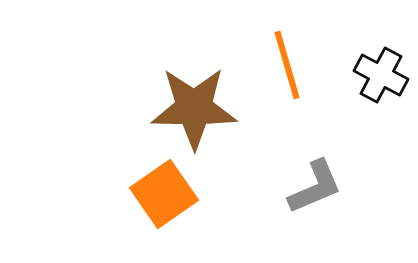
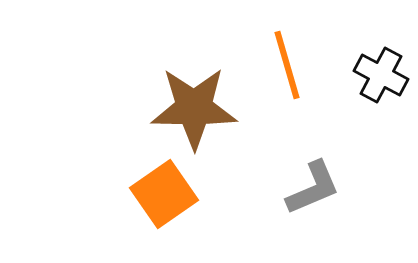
gray L-shape: moved 2 px left, 1 px down
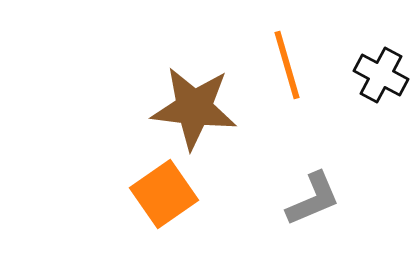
brown star: rotated 6 degrees clockwise
gray L-shape: moved 11 px down
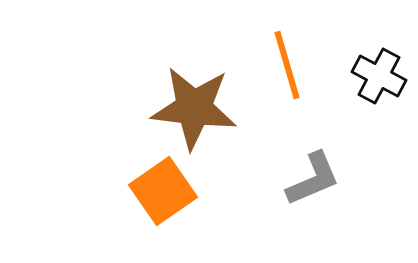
black cross: moved 2 px left, 1 px down
orange square: moved 1 px left, 3 px up
gray L-shape: moved 20 px up
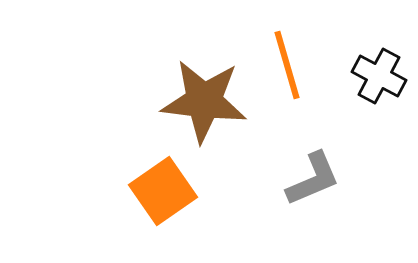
brown star: moved 10 px right, 7 px up
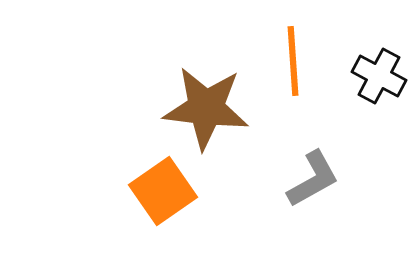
orange line: moved 6 px right, 4 px up; rotated 12 degrees clockwise
brown star: moved 2 px right, 7 px down
gray L-shape: rotated 6 degrees counterclockwise
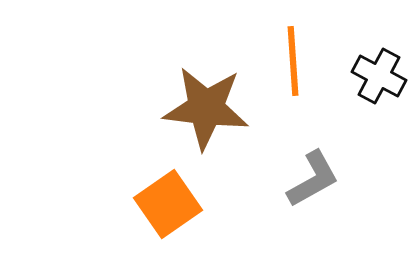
orange square: moved 5 px right, 13 px down
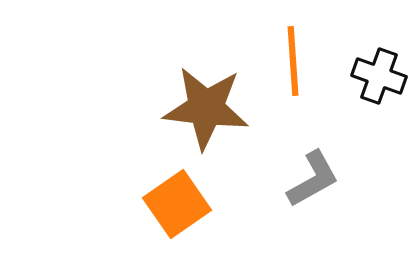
black cross: rotated 8 degrees counterclockwise
orange square: moved 9 px right
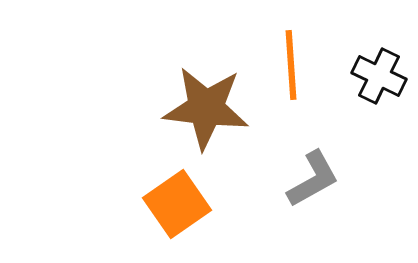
orange line: moved 2 px left, 4 px down
black cross: rotated 6 degrees clockwise
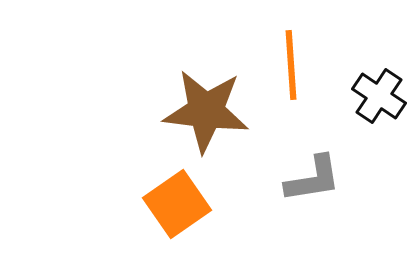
black cross: moved 20 px down; rotated 8 degrees clockwise
brown star: moved 3 px down
gray L-shape: rotated 20 degrees clockwise
